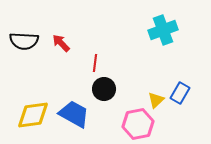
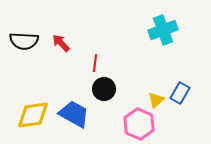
pink hexagon: moved 1 px right; rotated 24 degrees counterclockwise
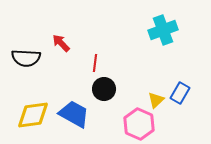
black semicircle: moved 2 px right, 17 px down
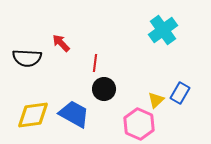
cyan cross: rotated 16 degrees counterclockwise
black semicircle: moved 1 px right
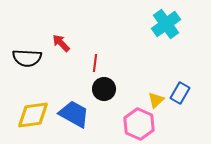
cyan cross: moved 3 px right, 6 px up
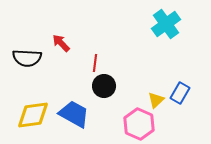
black circle: moved 3 px up
